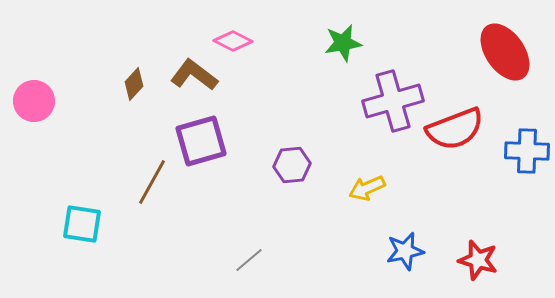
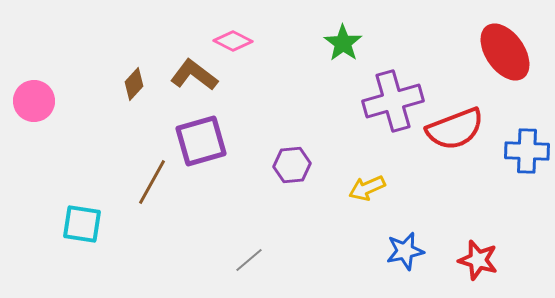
green star: rotated 27 degrees counterclockwise
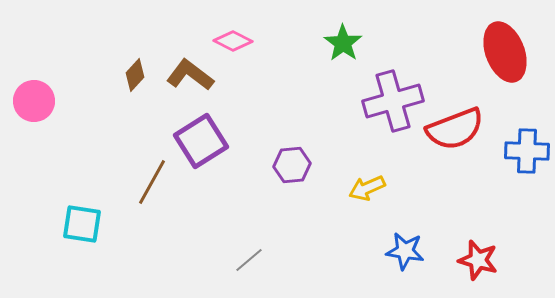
red ellipse: rotated 14 degrees clockwise
brown L-shape: moved 4 px left
brown diamond: moved 1 px right, 9 px up
purple square: rotated 16 degrees counterclockwise
blue star: rotated 21 degrees clockwise
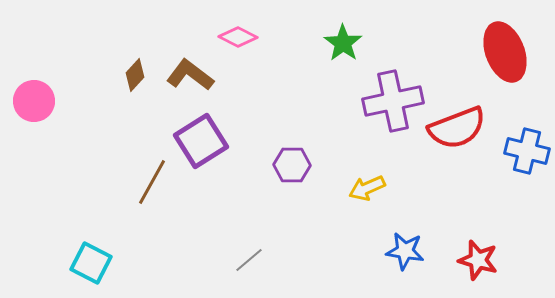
pink diamond: moved 5 px right, 4 px up
purple cross: rotated 4 degrees clockwise
red semicircle: moved 2 px right, 1 px up
blue cross: rotated 12 degrees clockwise
purple hexagon: rotated 6 degrees clockwise
cyan square: moved 9 px right, 39 px down; rotated 18 degrees clockwise
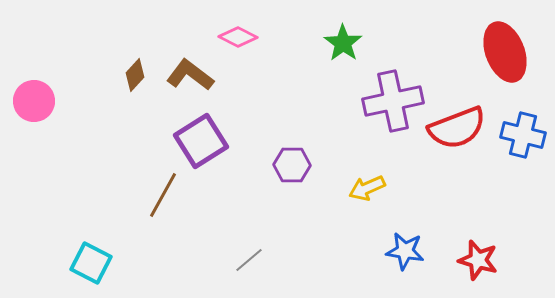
blue cross: moved 4 px left, 16 px up
brown line: moved 11 px right, 13 px down
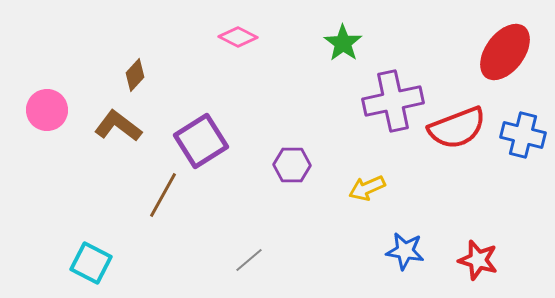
red ellipse: rotated 58 degrees clockwise
brown L-shape: moved 72 px left, 51 px down
pink circle: moved 13 px right, 9 px down
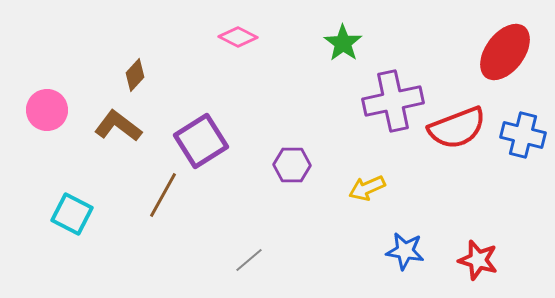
cyan square: moved 19 px left, 49 px up
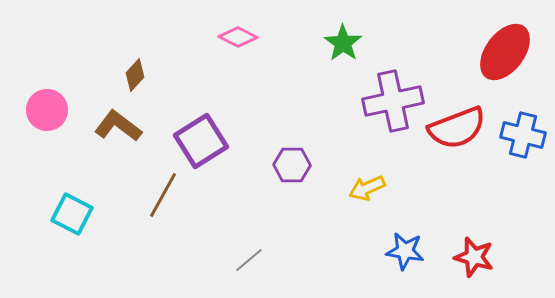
red star: moved 4 px left, 3 px up
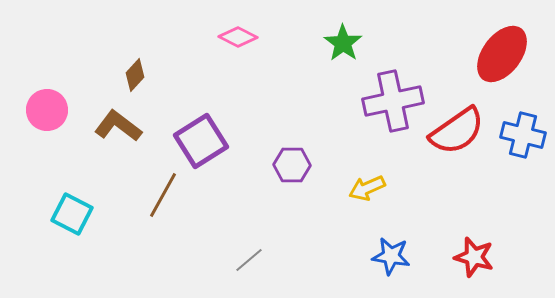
red ellipse: moved 3 px left, 2 px down
red semicircle: moved 3 px down; rotated 14 degrees counterclockwise
blue star: moved 14 px left, 5 px down
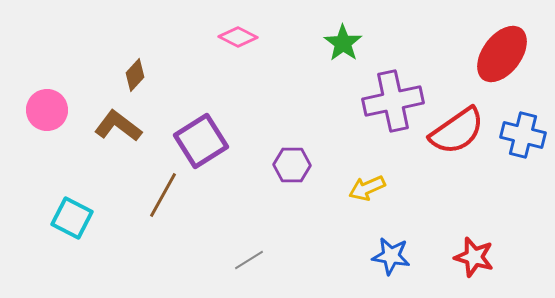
cyan square: moved 4 px down
gray line: rotated 8 degrees clockwise
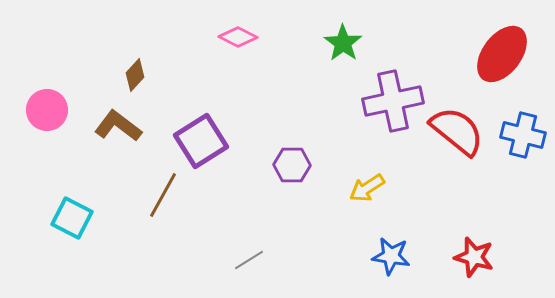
red semicircle: rotated 106 degrees counterclockwise
yellow arrow: rotated 9 degrees counterclockwise
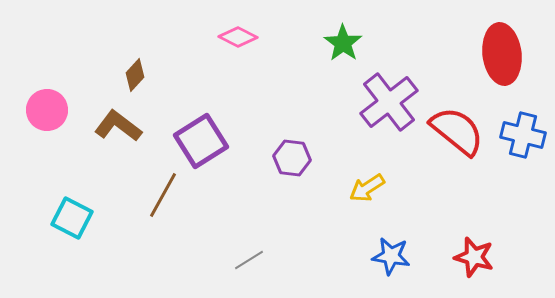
red ellipse: rotated 44 degrees counterclockwise
purple cross: moved 4 px left, 1 px down; rotated 26 degrees counterclockwise
purple hexagon: moved 7 px up; rotated 6 degrees clockwise
